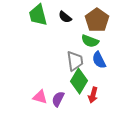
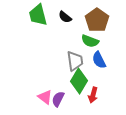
pink triangle: moved 5 px right; rotated 21 degrees clockwise
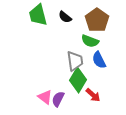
green diamond: moved 1 px left, 1 px up
red arrow: rotated 63 degrees counterclockwise
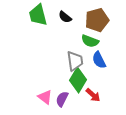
brown pentagon: rotated 20 degrees clockwise
purple semicircle: moved 4 px right
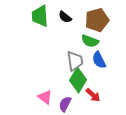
green trapezoid: moved 2 px right, 1 px down; rotated 10 degrees clockwise
purple semicircle: moved 3 px right, 5 px down
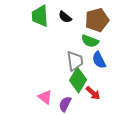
red arrow: moved 2 px up
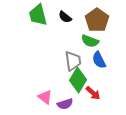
green trapezoid: moved 2 px left, 1 px up; rotated 10 degrees counterclockwise
brown pentagon: rotated 20 degrees counterclockwise
gray trapezoid: moved 2 px left
purple semicircle: rotated 133 degrees counterclockwise
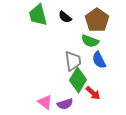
pink triangle: moved 5 px down
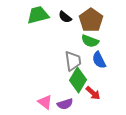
green trapezoid: rotated 90 degrees clockwise
brown pentagon: moved 6 px left
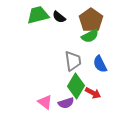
black semicircle: moved 6 px left
green semicircle: moved 5 px up; rotated 48 degrees counterclockwise
blue semicircle: moved 1 px right, 4 px down
green diamond: moved 2 px left, 6 px down
red arrow: rotated 14 degrees counterclockwise
purple semicircle: moved 1 px right, 1 px up
